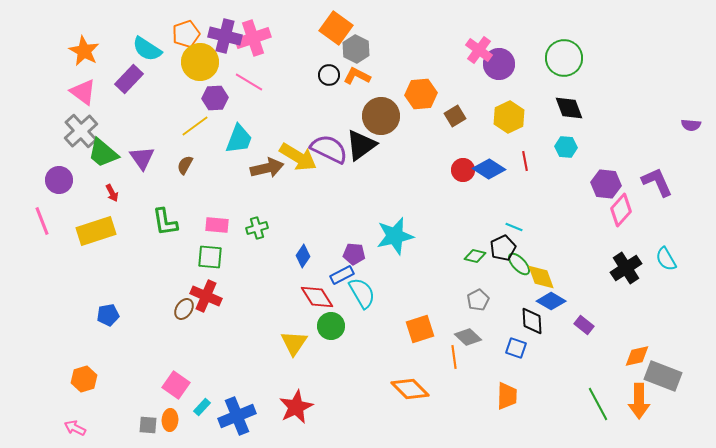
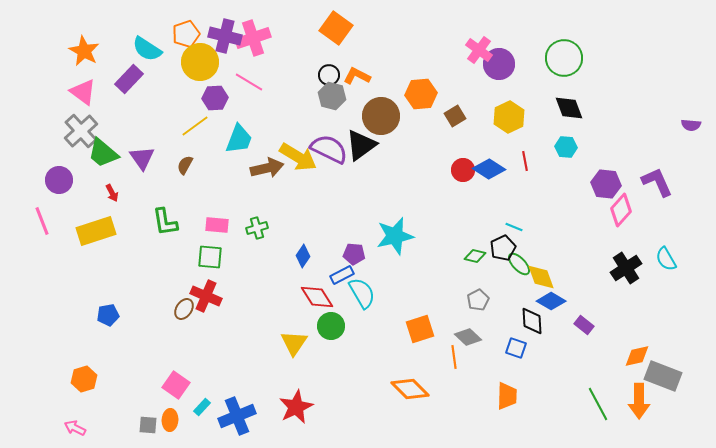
gray hexagon at (356, 49): moved 24 px left, 47 px down; rotated 12 degrees counterclockwise
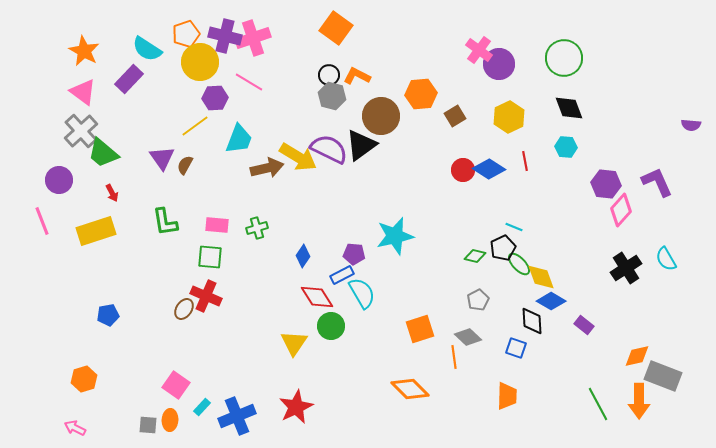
purple triangle at (142, 158): moved 20 px right
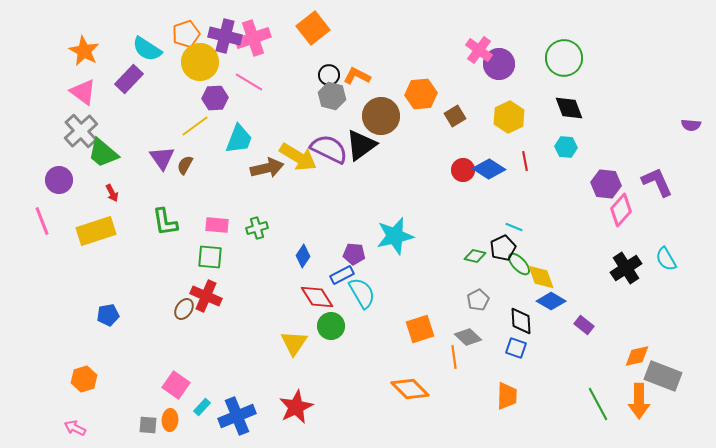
orange square at (336, 28): moved 23 px left; rotated 16 degrees clockwise
black diamond at (532, 321): moved 11 px left
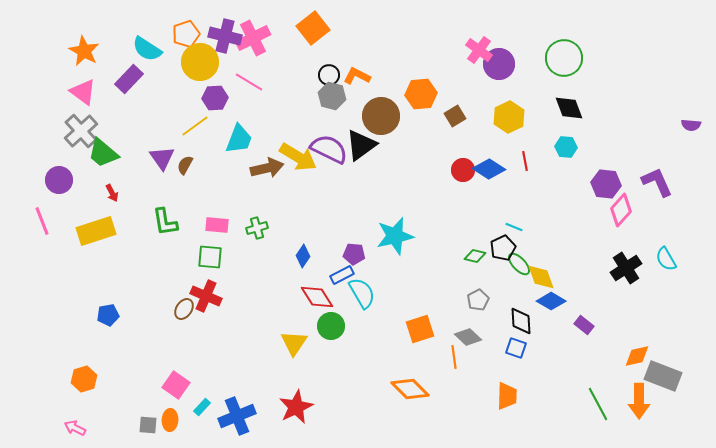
pink cross at (253, 38): rotated 8 degrees counterclockwise
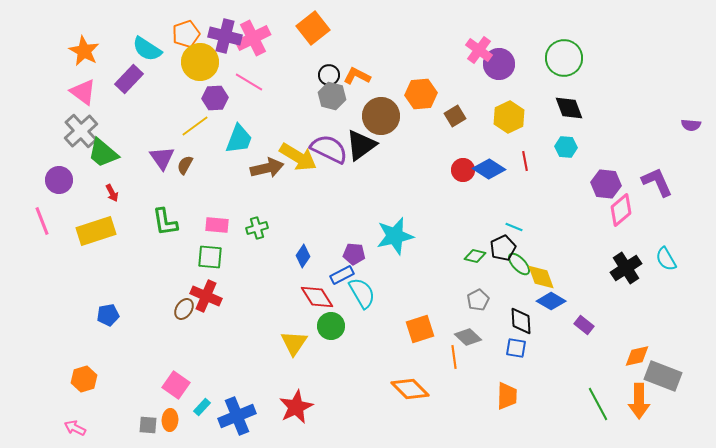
pink diamond at (621, 210): rotated 8 degrees clockwise
blue square at (516, 348): rotated 10 degrees counterclockwise
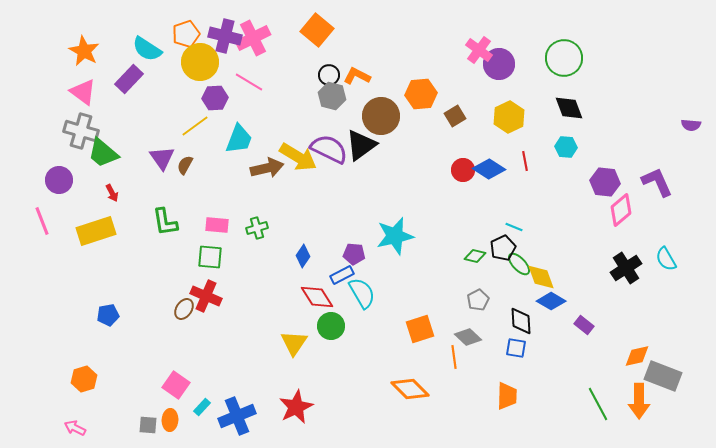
orange square at (313, 28): moved 4 px right, 2 px down; rotated 12 degrees counterclockwise
gray cross at (81, 131): rotated 32 degrees counterclockwise
purple hexagon at (606, 184): moved 1 px left, 2 px up
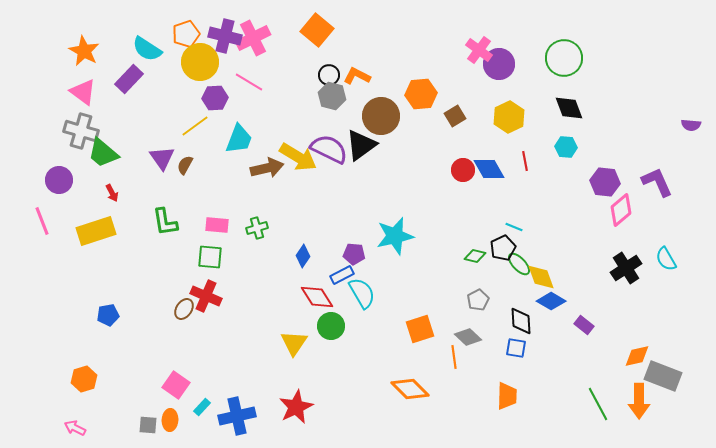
blue diamond at (489, 169): rotated 28 degrees clockwise
blue cross at (237, 416): rotated 9 degrees clockwise
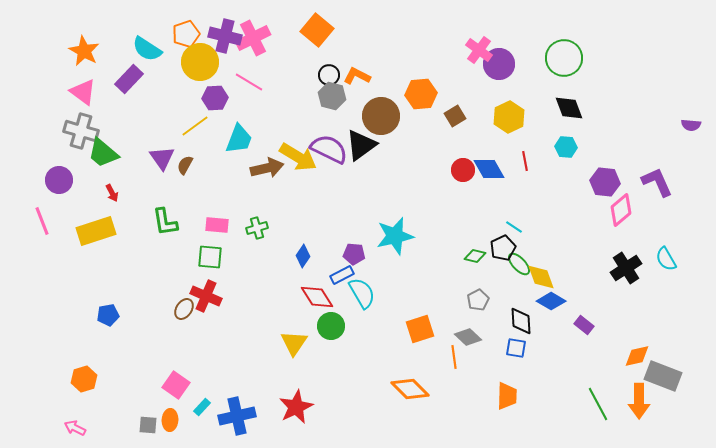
cyan line at (514, 227): rotated 12 degrees clockwise
